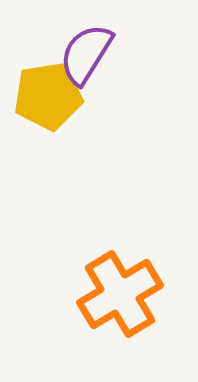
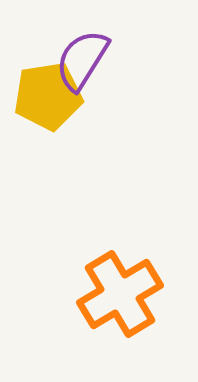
purple semicircle: moved 4 px left, 6 px down
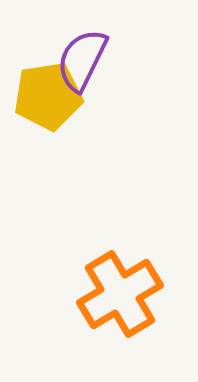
purple semicircle: rotated 6 degrees counterclockwise
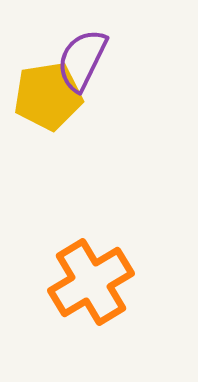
orange cross: moved 29 px left, 12 px up
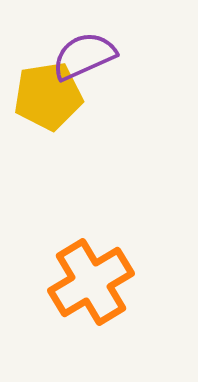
purple semicircle: moved 2 px right, 4 px up; rotated 40 degrees clockwise
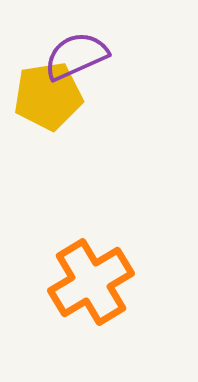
purple semicircle: moved 8 px left
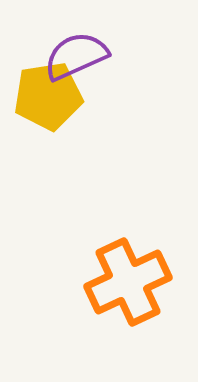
orange cross: moved 37 px right; rotated 6 degrees clockwise
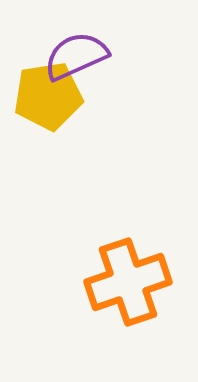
orange cross: rotated 6 degrees clockwise
